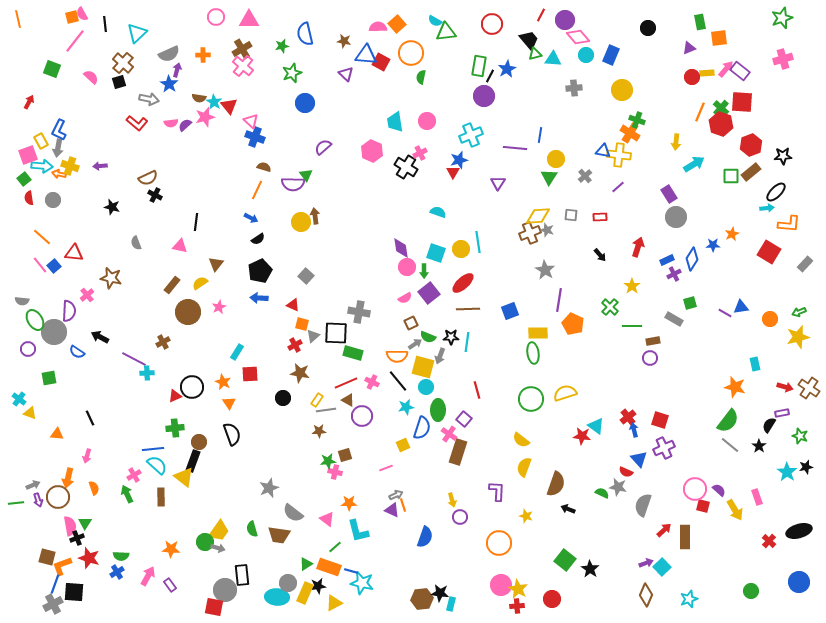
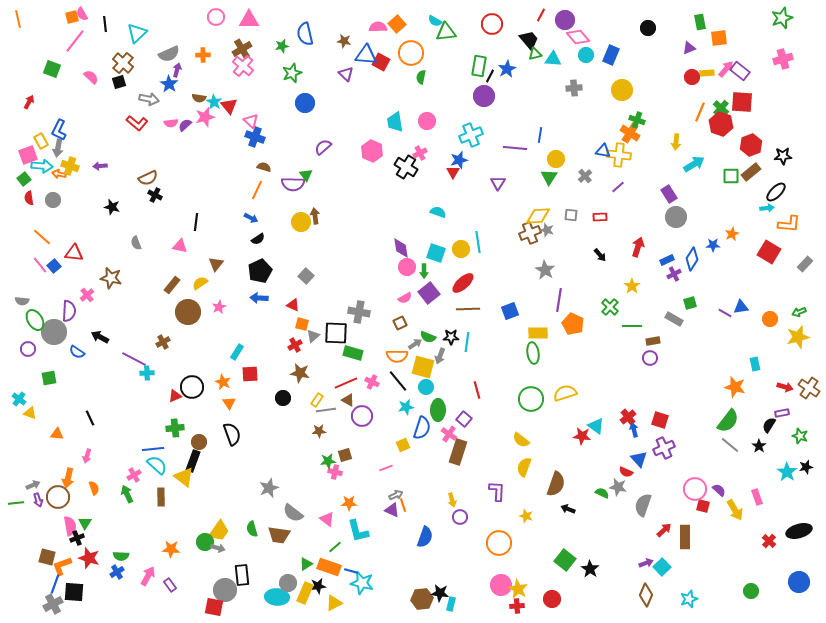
brown square at (411, 323): moved 11 px left
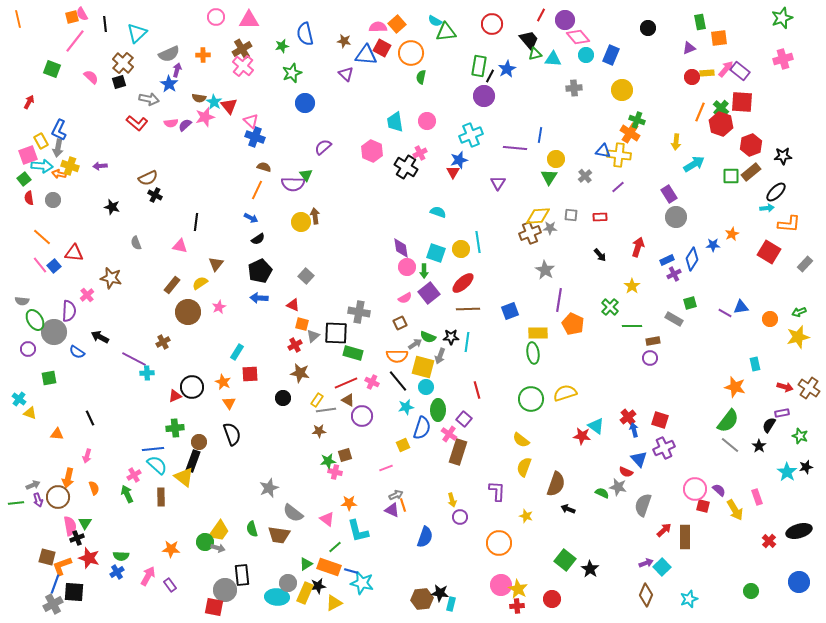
red square at (381, 62): moved 1 px right, 14 px up
gray star at (547, 230): moved 3 px right, 2 px up; rotated 16 degrees counterclockwise
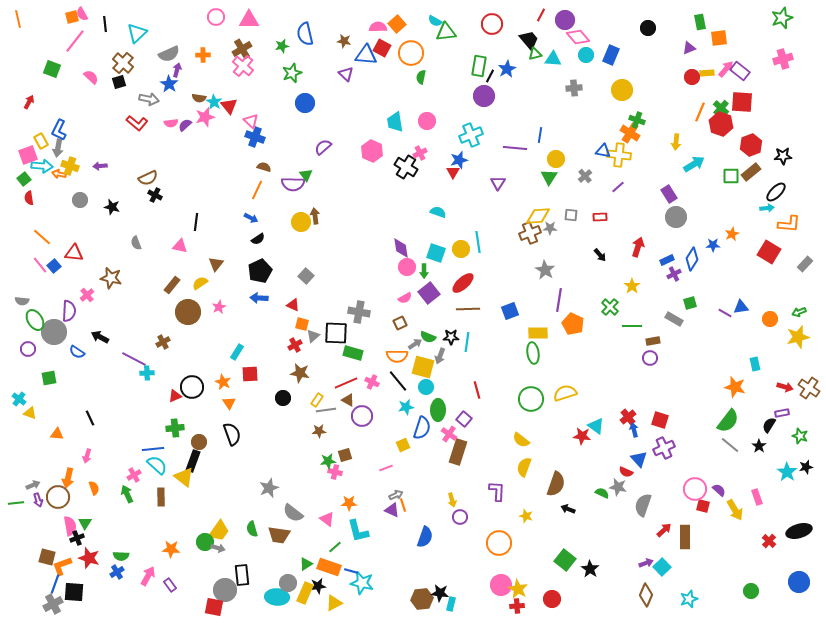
gray circle at (53, 200): moved 27 px right
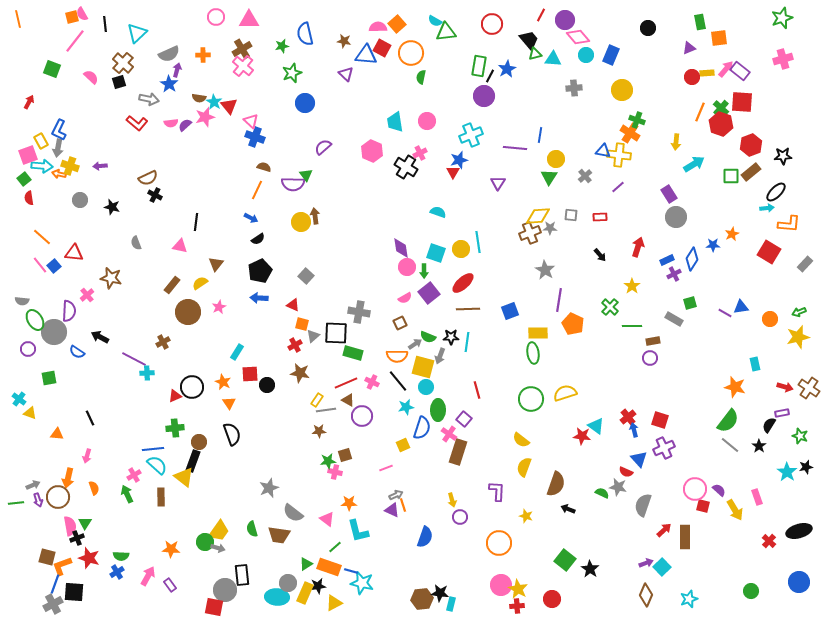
black circle at (283, 398): moved 16 px left, 13 px up
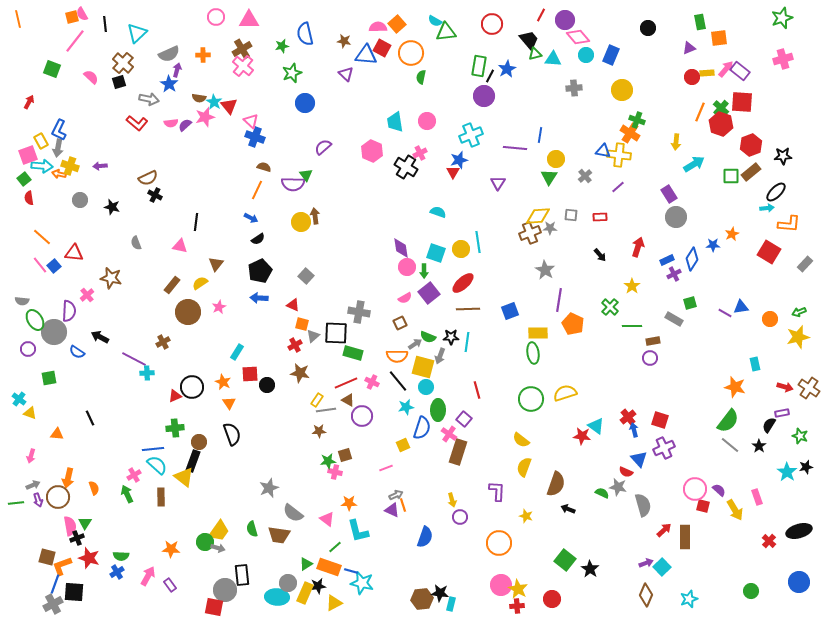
pink arrow at (87, 456): moved 56 px left
gray semicircle at (643, 505): rotated 145 degrees clockwise
